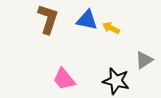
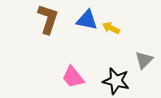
gray triangle: rotated 12 degrees counterclockwise
pink trapezoid: moved 9 px right, 2 px up
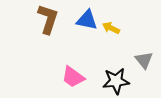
gray triangle: rotated 24 degrees counterclockwise
pink trapezoid: rotated 15 degrees counterclockwise
black star: rotated 20 degrees counterclockwise
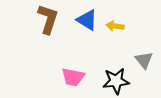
blue triangle: rotated 20 degrees clockwise
yellow arrow: moved 4 px right, 2 px up; rotated 18 degrees counterclockwise
pink trapezoid: rotated 25 degrees counterclockwise
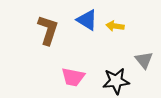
brown L-shape: moved 11 px down
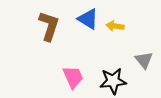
blue triangle: moved 1 px right, 1 px up
brown L-shape: moved 1 px right, 4 px up
pink trapezoid: rotated 125 degrees counterclockwise
black star: moved 3 px left
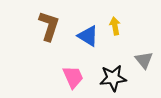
blue triangle: moved 17 px down
yellow arrow: rotated 72 degrees clockwise
black star: moved 3 px up
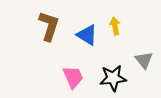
blue triangle: moved 1 px left, 1 px up
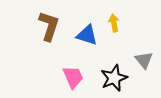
yellow arrow: moved 1 px left, 3 px up
blue triangle: rotated 15 degrees counterclockwise
black star: moved 1 px right; rotated 16 degrees counterclockwise
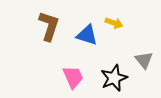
yellow arrow: rotated 120 degrees clockwise
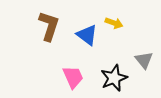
blue triangle: rotated 20 degrees clockwise
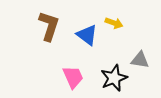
gray triangle: moved 4 px left; rotated 42 degrees counterclockwise
